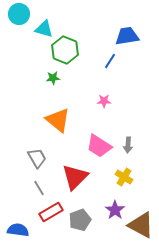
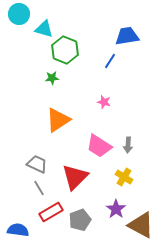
green star: moved 1 px left
pink star: moved 1 px down; rotated 16 degrees clockwise
orange triangle: rotated 48 degrees clockwise
gray trapezoid: moved 6 px down; rotated 35 degrees counterclockwise
purple star: moved 1 px right, 1 px up
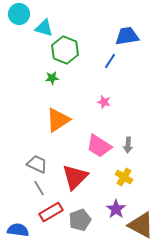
cyan triangle: moved 1 px up
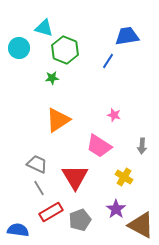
cyan circle: moved 34 px down
blue line: moved 2 px left
pink star: moved 10 px right, 13 px down
gray arrow: moved 14 px right, 1 px down
red triangle: rotated 16 degrees counterclockwise
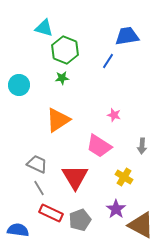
cyan circle: moved 37 px down
green star: moved 10 px right
red rectangle: moved 1 px down; rotated 55 degrees clockwise
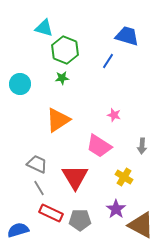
blue trapezoid: rotated 25 degrees clockwise
cyan circle: moved 1 px right, 1 px up
gray pentagon: rotated 20 degrees clockwise
blue semicircle: rotated 25 degrees counterclockwise
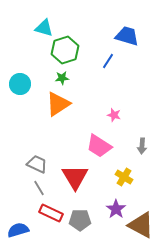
green hexagon: rotated 20 degrees clockwise
orange triangle: moved 16 px up
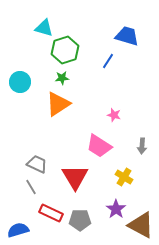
cyan circle: moved 2 px up
gray line: moved 8 px left, 1 px up
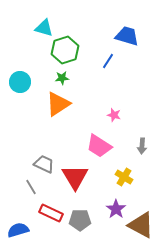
gray trapezoid: moved 7 px right
